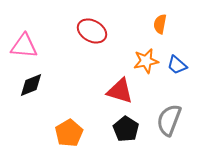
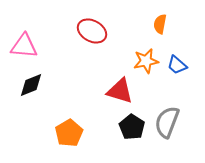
gray semicircle: moved 2 px left, 2 px down
black pentagon: moved 6 px right, 2 px up
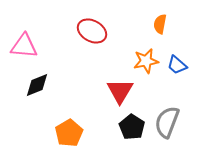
black diamond: moved 6 px right
red triangle: rotated 44 degrees clockwise
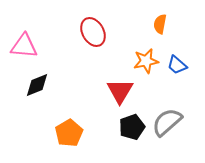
red ellipse: moved 1 px right, 1 px down; rotated 32 degrees clockwise
gray semicircle: rotated 28 degrees clockwise
black pentagon: rotated 20 degrees clockwise
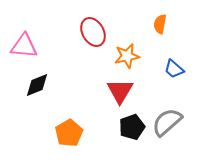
orange star: moved 19 px left, 5 px up
blue trapezoid: moved 3 px left, 4 px down
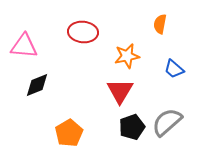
red ellipse: moved 10 px left; rotated 56 degrees counterclockwise
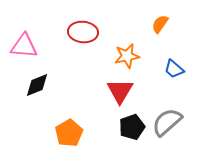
orange semicircle: rotated 24 degrees clockwise
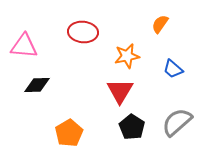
blue trapezoid: moved 1 px left
black diamond: rotated 20 degrees clockwise
gray semicircle: moved 10 px right
black pentagon: rotated 20 degrees counterclockwise
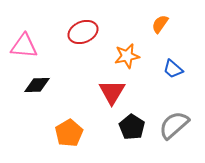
red ellipse: rotated 28 degrees counterclockwise
red triangle: moved 8 px left, 1 px down
gray semicircle: moved 3 px left, 3 px down
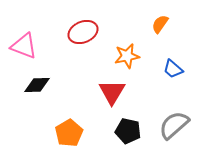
pink triangle: rotated 16 degrees clockwise
black pentagon: moved 4 px left, 4 px down; rotated 20 degrees counterclockwise
